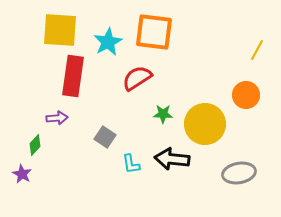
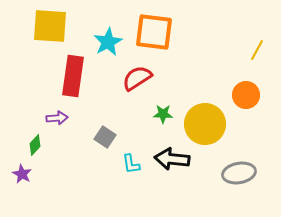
yellow square: moved 10 px left, 4 px up
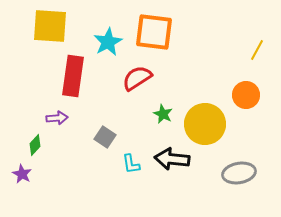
green star: rotated 24 degrees clockwise
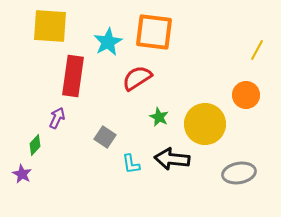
green star: moved 4 px left, 3 px down
purple arrow: rotated 60 degrees counterclockwise
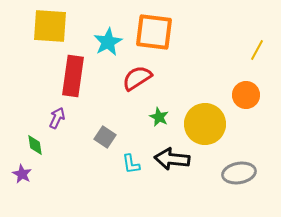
green diamond: rotated 50 degrees counterclockwise
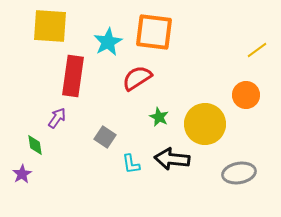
yellow line: rotated 25 degrees clockwise
purple arrow: rotated 10 degrees clockwise
purple star: rotated 12 degrees clockwise
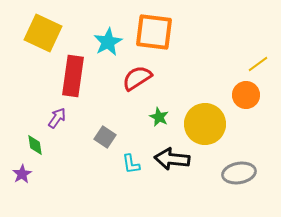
yellow square: moved 7 px left, 7 px down; rotated 21 degrees clockwise
yellow line: moved 1 px right, 14 px down
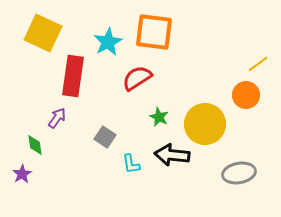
black arrow: moved 4 px up
